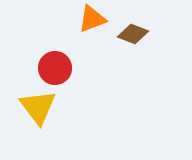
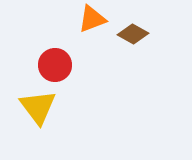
brown diamond: rotated 8 degrees clockwise
red circle: moved 3 px up
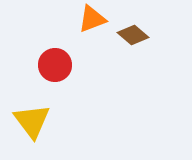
brown diamond: moved 1 px down; rotated 12 degrees clockwise
yellow triangle: moved 6 px left, 14 px down
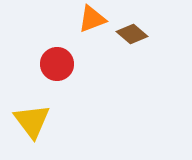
brown diamond: moved 1 px left, 1 px up
red circle: moved 2 px right, 1 px up
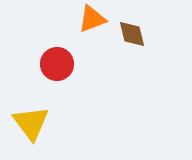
brown diamond: rotated 36 degrees clockwise
yellow triangle: moved 1 px left, 2 px down
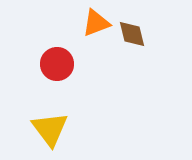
orange triangle: moved 4 px right, 4 px down
yellow triangle: moved 19 px right, 6 px down
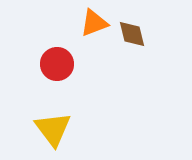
orange triangle: moved 2 px left
yellow triangle: moved 3 px right
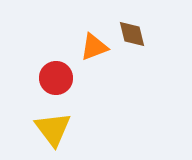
orange triangle: moved 24 px down
red circle: moved 1 px left, 14 px down
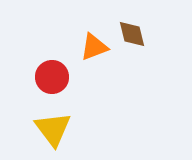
red circle: moved 4 px left, 1 px up
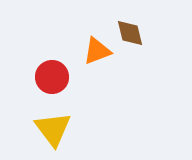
brown diamond: moved 2 px left, 1 px up
orange triangle: moved 3 px right, 4 px down
